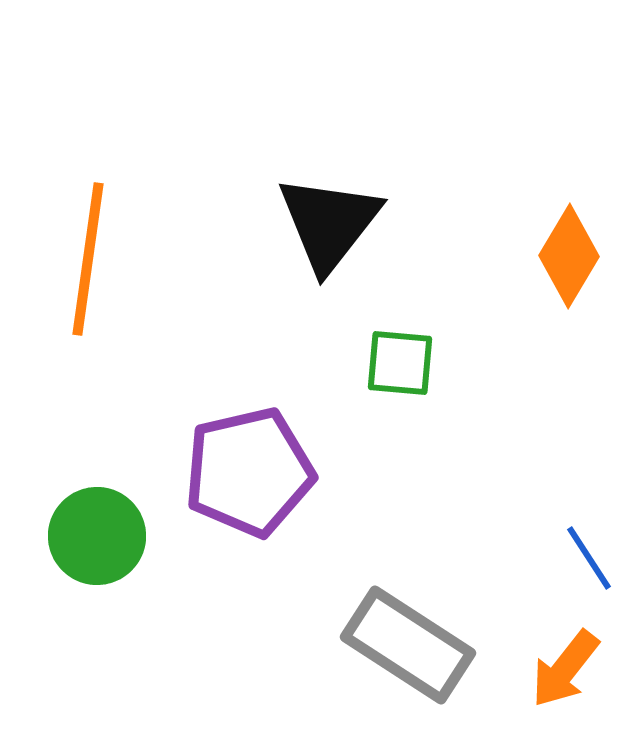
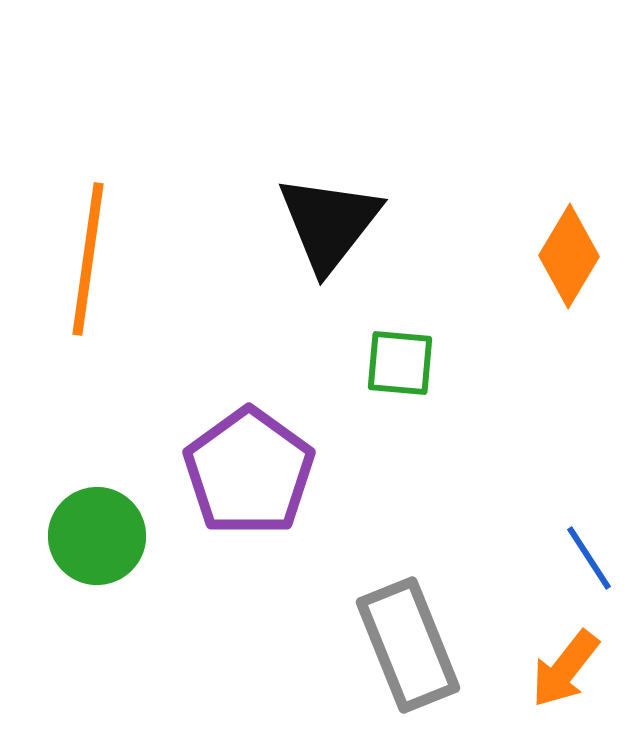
purple pentagon: rotated 23 degrees counterclockwise
gray rectangle: rotated 35 degrees clockwise
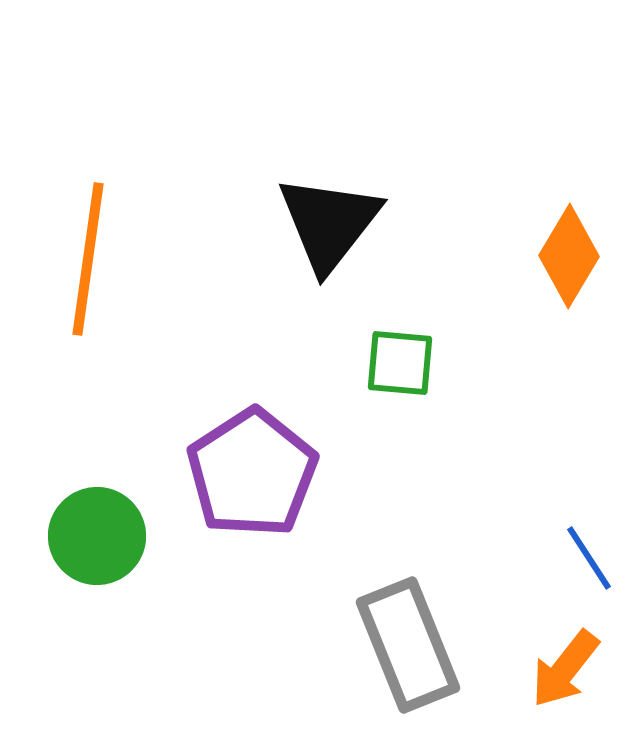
purple pentagon: moved 3 px right, 1 px down; rotated 3 degrees clockwise
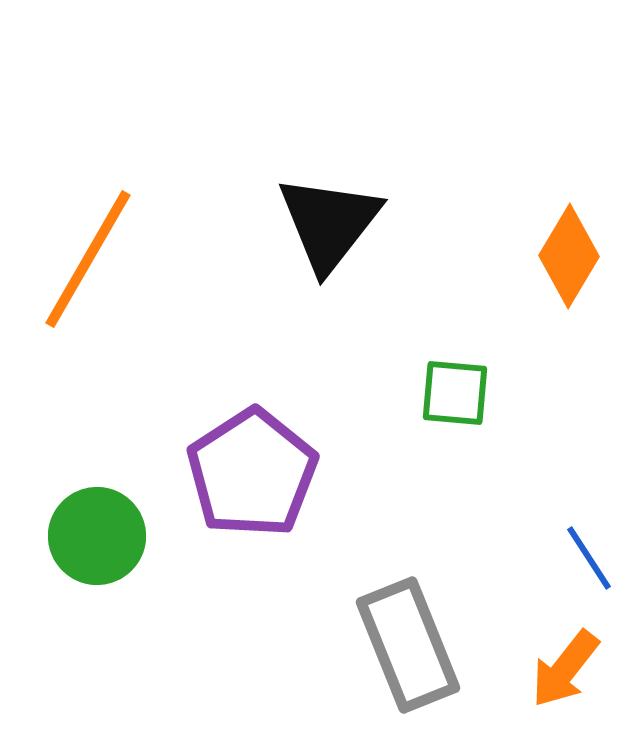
orange line: rotated 22 degrees clockwise
green square: moved 55 px right, 30 px down
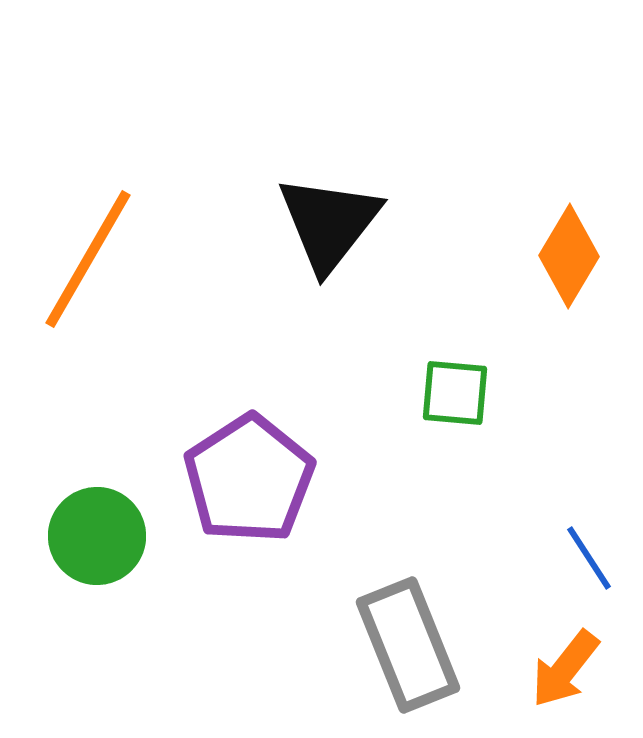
purple pentagon: moved 3 px left, 6 px down
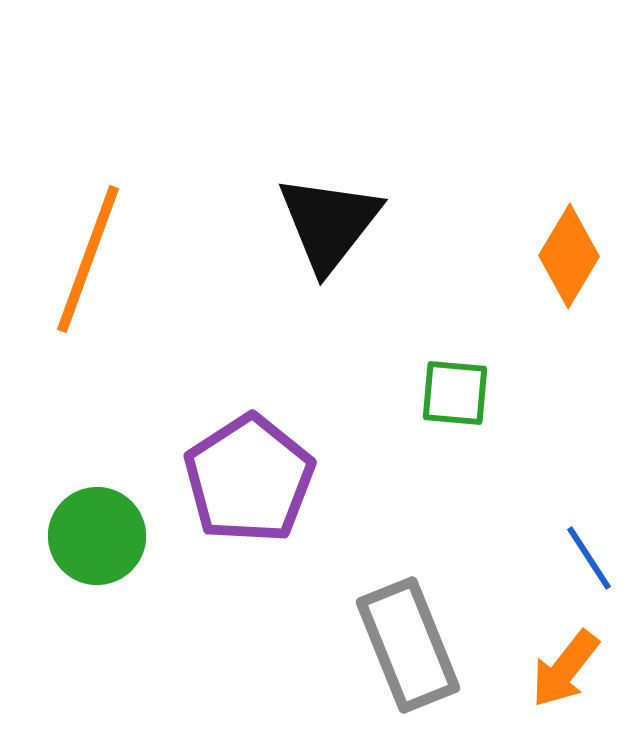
orange line: rotated 10 degrees counterclockwise
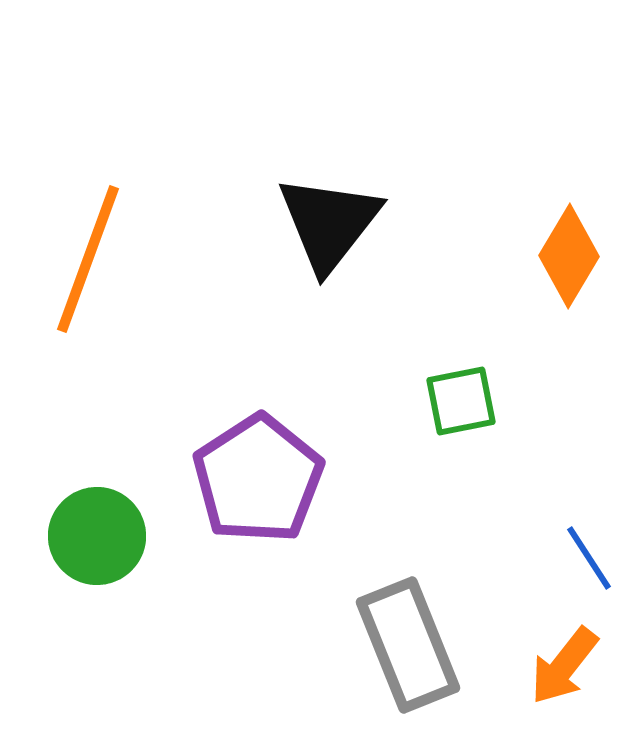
green square: moved 6 px right, 8 px down; rotated 16 degrees counterclockwise
purple pentagon: moved 9 px right
orange arrow: moved 1 px left, 3 px up
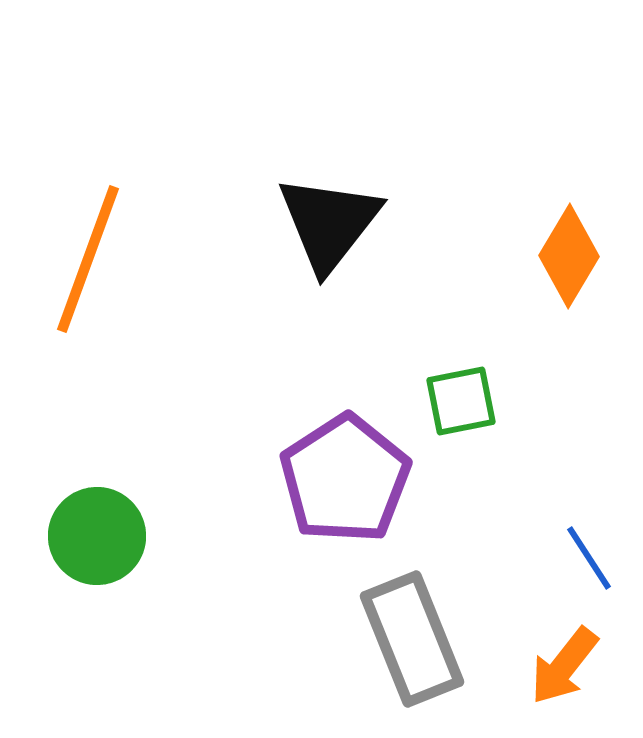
purple pentagon: moved 87 px right
gray rectangle: moved 4 px right, 6 px up
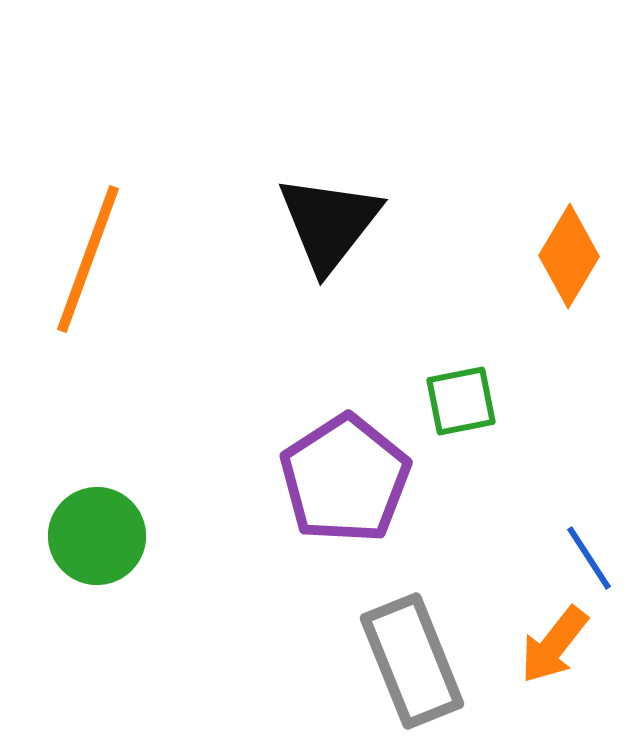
gray rectangle: moved 22 px down
orange arrow: moved 10 px left, 21 px up
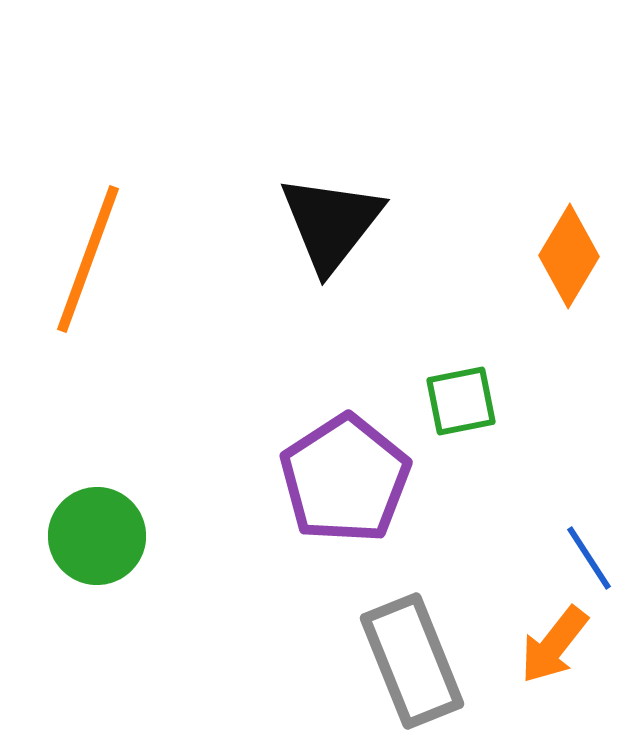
black triangle: moved 2 px right
